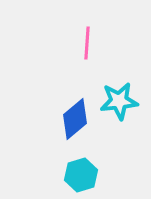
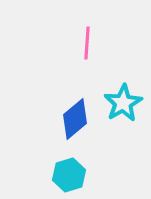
cyan star: moved 4 px right, 2 px down; rotated 24 degrees counterclockwise
cyan hexagon: moved 12 px left
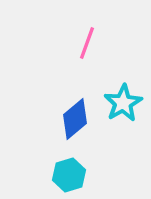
pink line: rotated 16 degrees clockwise
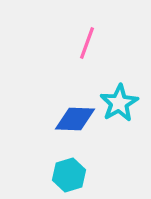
cyan star: moved 4 px left
blue diamond: rotated 42 degrees clockwise
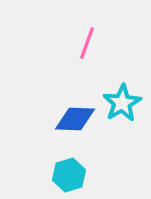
cyan star: moved 3 px right
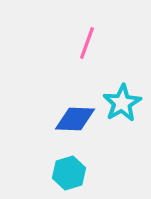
cyan hexagon: moved 2 px up
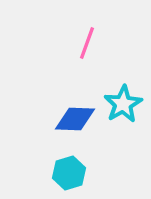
cyan star: moved 1 px right, 1 px down
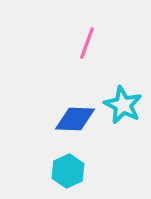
cyan star: moved 1 px down; rotated 15 degrees counterclockwise
cyan hexagon: moved 1 px left, 2 px up; rotated 8 degrees counterclockwise
